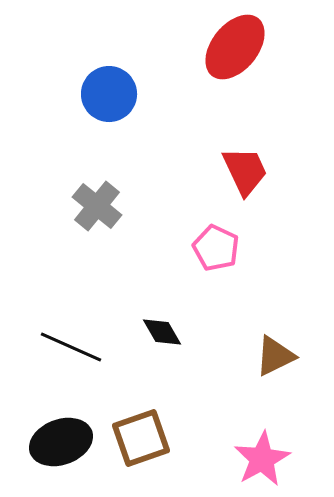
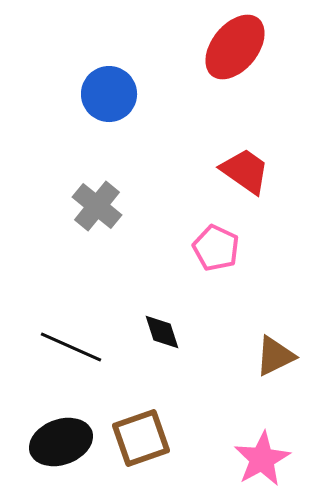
red trapezoid: rotated 30 degrees counterclockwise
black diamond: rotated 12 degrees clockwise
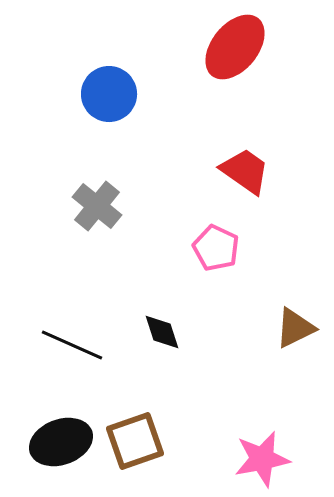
black line: moved 1 px right, 2 px up
brown triangle: moved 20 px right, 28 px up
brown square: moved 6 px left, 3 px down
pink star: rotated 18 degrees clockwise
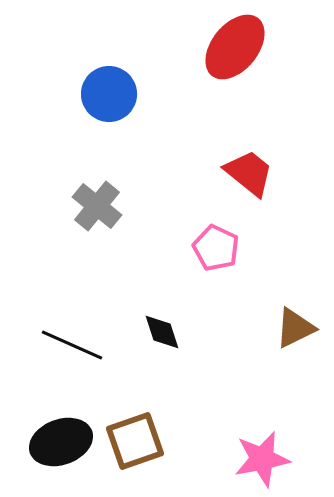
red trapezoid: moved 4 px right, 2 px down; rotated 4 degrees clockwise
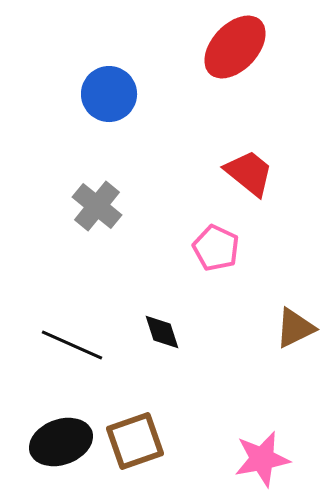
red ellipse: rotated 4 degrees clockwise
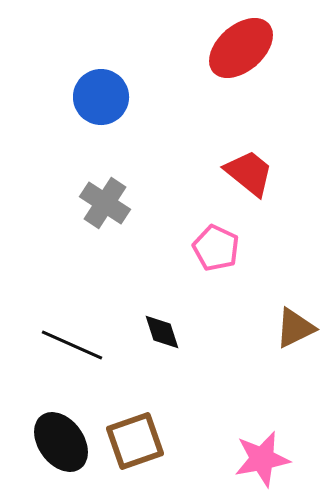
red ellipse: moved 6 px right, 1 px down; rotated 6 degrees clockwise
blue circle: moved 8 px left, 3 px down
gray cross: moved 8 px right, 3 px up; rotated 6 degrees counterclockwise
black ellipse: rotated 74 degrees clockwise
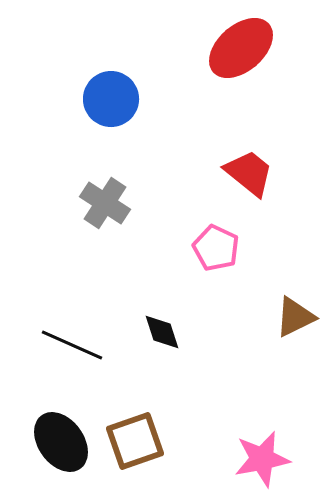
blue circle: moved 10 px right, 2 px down
brown triangle: moved 11 px up
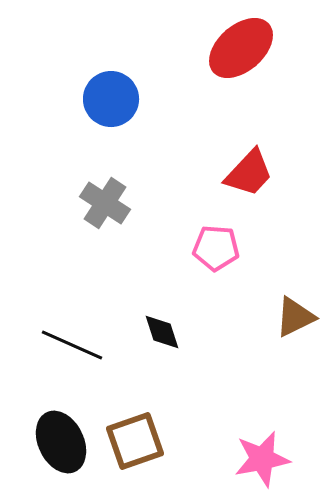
red trapezoid: rotated 94 degrees clockwise
pink pentagon: rotated 21 degrees counterclockwise
black ellipse: rotated 10 degrees clockwise
